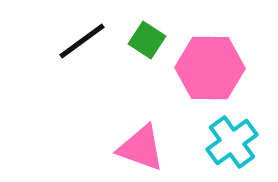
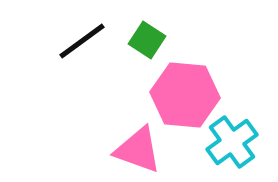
pink hexagon: moved 25 px left, 27 px down; rotated 4 degrees clockwise
pink triangle: moved 3 px left, 2 px down
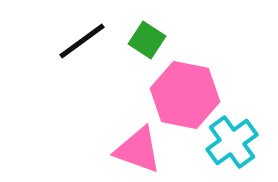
pink hexagon: rotated 6 degrees clockwise
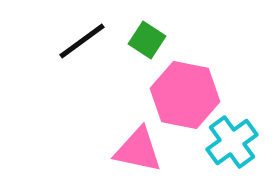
pink triangle: rotated 8 degrees counterclockwise
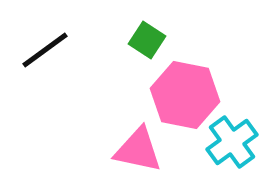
black line: moved 37 px left, 9 px down
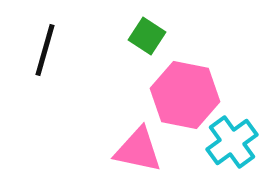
green square: moved 4 px up
black line: rotated 38 degrees counterclockwise
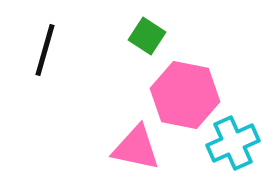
cyan cross: moved 1 px right, 1 px down; rotated 12 degrees clockwise
pink triangle: moved 2 px left, 2 px up
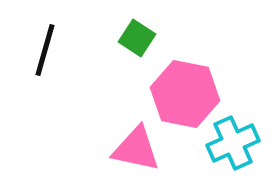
green square: moved 10 px left, 2 px down
pink hexagon: moved 1 px up
pink triangle: moved 1 px down
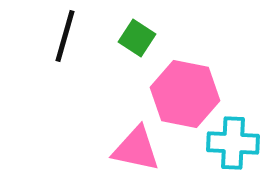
black line: moved 20 px right, 14 px up
cyan cross: rotated 27 degrees clockwise
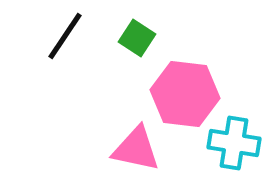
black line: rotated 18 degrees clockwise
pink hexagon: rotated 4 degrees counterclockwise
cyan cross: moved 1 px right; rotated 6 degrees clockwise
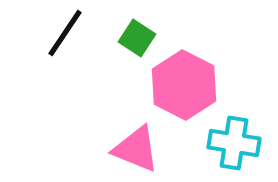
black line: moved 3 px up
pink hexagon: moved 1 px left, 9 px up; rotated 20 degrees clockwise
pink triangle: rotated 10 degrees clockwise
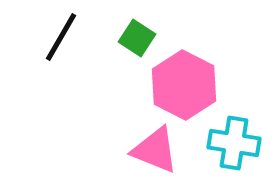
black line: moved 4 px left, 4 px down; rotated 4 degrees counterclockwise
pink triangle: moved 19 px right, 1 px down
